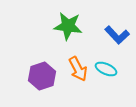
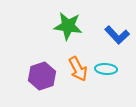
cyan ellipse: rotated 20 degrees counterclockwise
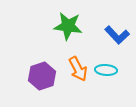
cyan ellipse: moved 1 px down
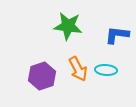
blue L-shape: rotated 140 degrees clockwise
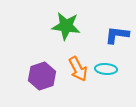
green star: moved 2 px left
cyan ellipse: moved 1 px up
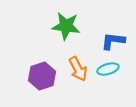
blue L-shape: moved 4 px left, 6 px down
cyan ellipse: moved 2 px right; rotated 20 degrees counterclockwise
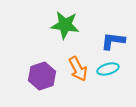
green star: moved 1 px left, 1 px up
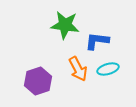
blue L-shape: moved 16 px left
purple hexagon: moved 4 px left, 5 px down
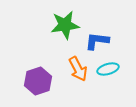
green star: rotated 16 degrees counterclockwise
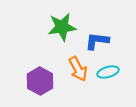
green star: moved 3 px left, 2 px down
cyan ellipse: moved 3 px down
purple hexagon: moved 2 px right; rotated 12 degrees counterclockwise
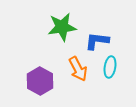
cyan ellipse: moved 2 px right, 5 px up; rotated 65 degrees counterclockwise
